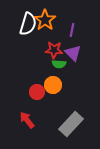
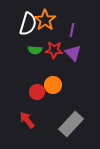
green semicircle: moved 24 px left, 14 px up
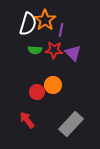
purple line: moved 11 px left
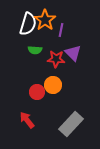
red star: moved 2 px right, 9 px down
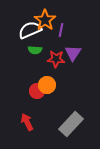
white semicircle: moved 2 px right, 6 px down; rotated 130 degrees counterclockwise
purple triangle: rotated 18 degrees clockwise
orange circle: moved 6 px left
red circle: moved 1 px up
red arrow: moved 2 px down; rotated 12 degrees clockwise
